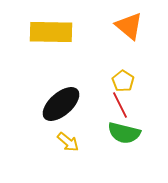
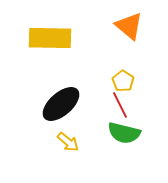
yellow rectangle: moved 1 px left, 6 px down
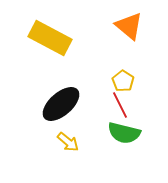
yellow rectangle: rotated 27 degrees clockwise
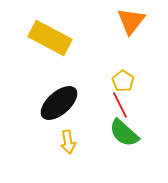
orange triangle: moved 2 px right, 5 px up; rotated 28 degrees clockwise
black ellipse: moved 2 px left, 1 px up
green semicircle: rotated 28 degrees clockwise
yellow arrow: rotated 40 degrees clockwise
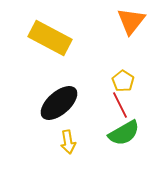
green semicircle: rotated 72 degrees counterclockwise
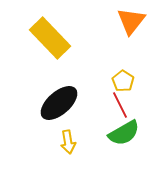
yellow rectangle: rotated 18 degrees clockwise
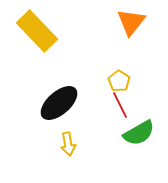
orange triangle: moved 1 px down
yellow rectangle: moved 13 px left, 7 px up
yellow pentagon: moved 4 px left
green semicircle: moved 15 px right
yellow arrow: moved 2 px down
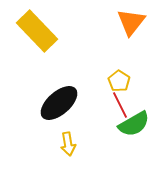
green semicircle: moved 5 px left, 9 px up
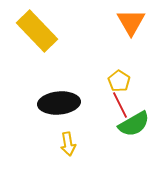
orange triangle: rotated 8 degrees counterclockwise
black ellipse: rotated 36 degrees clockwise
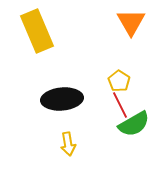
yellow rectangle: rotated 21 degrees clockwise
black ellipse: moved 3 px right, 4 px up
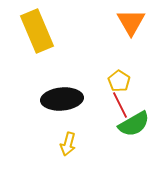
yellow arrow: rotated 25 degrees clockwise
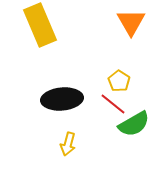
yellow rectangle: moved 3 px right, 6 px up
red line: moved 7 px left, 1 px up; rotated 24 degrees counterclockwise
